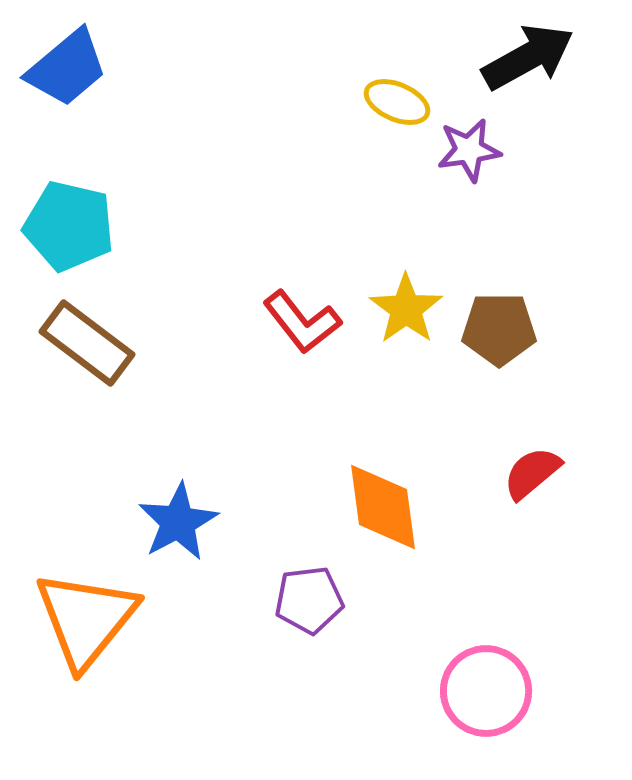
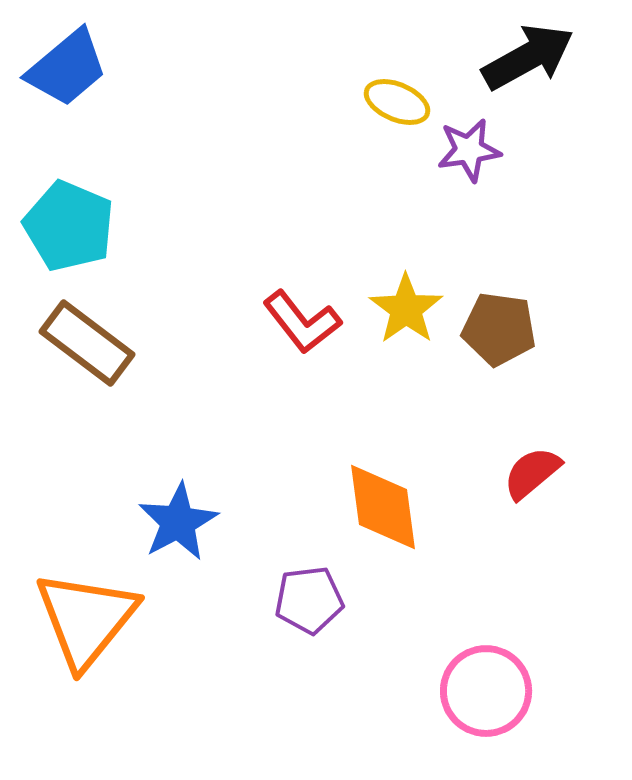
cyan pentagon: rotated 10 degrees clockwise
brown pentagon: rotated 8 degrees clockwise
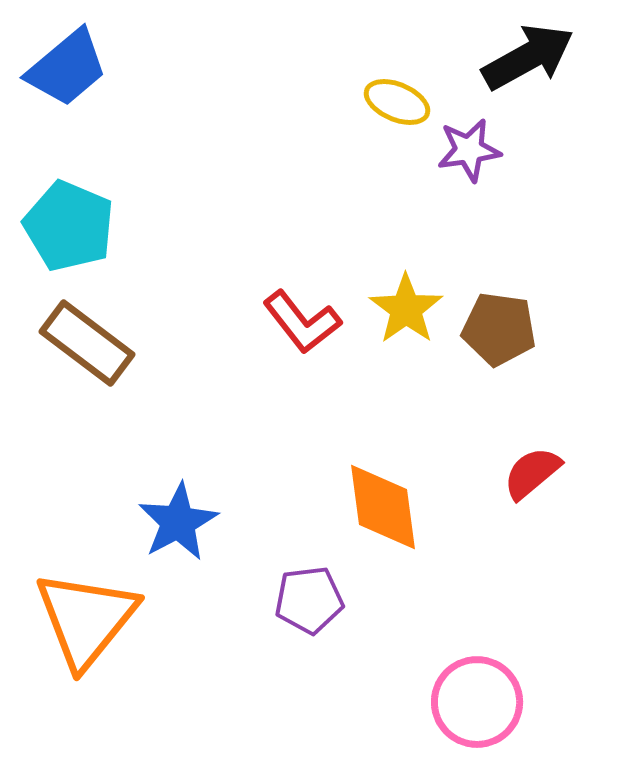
pink circle: moved 9 px left, 11 px down
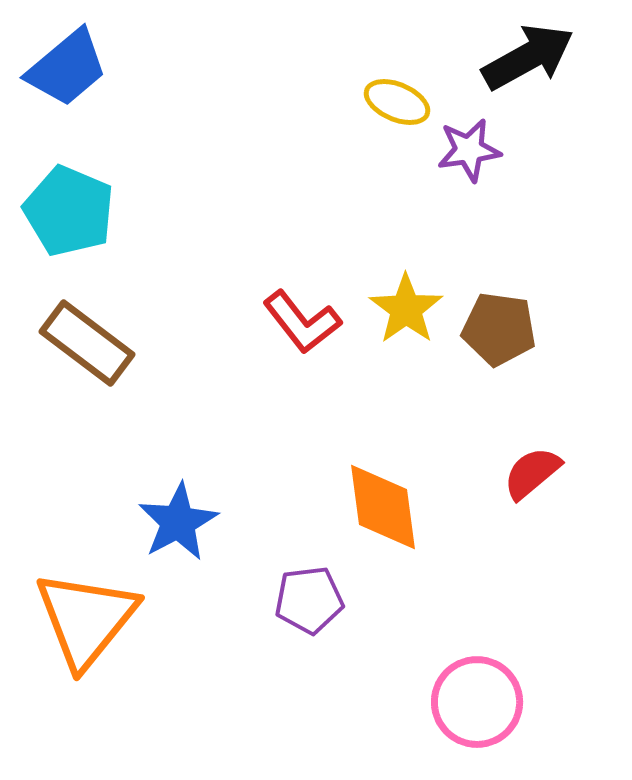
cyan pentagon: moved 15 px up
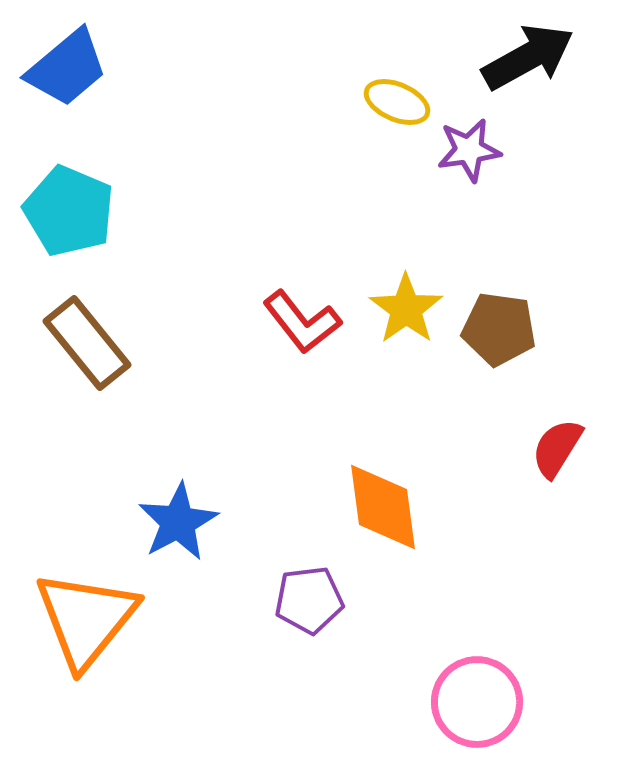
brown rectangle: rotated 14 degrees clockwise
red semicircle: moved 25 px right, 25 px up; rotated 18 degrees counterclockwise
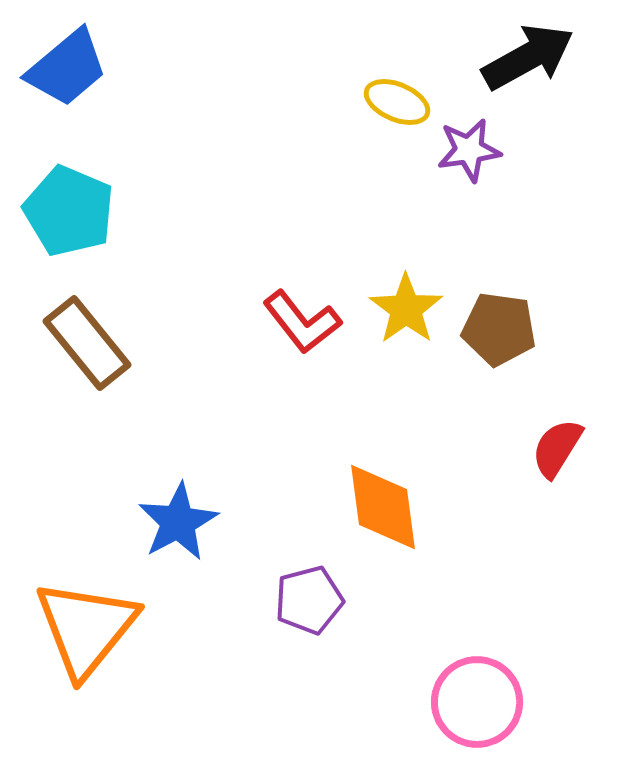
purple pentagon: rotated 8 degrees counterclockwise
orange triangle: moved 9 px down
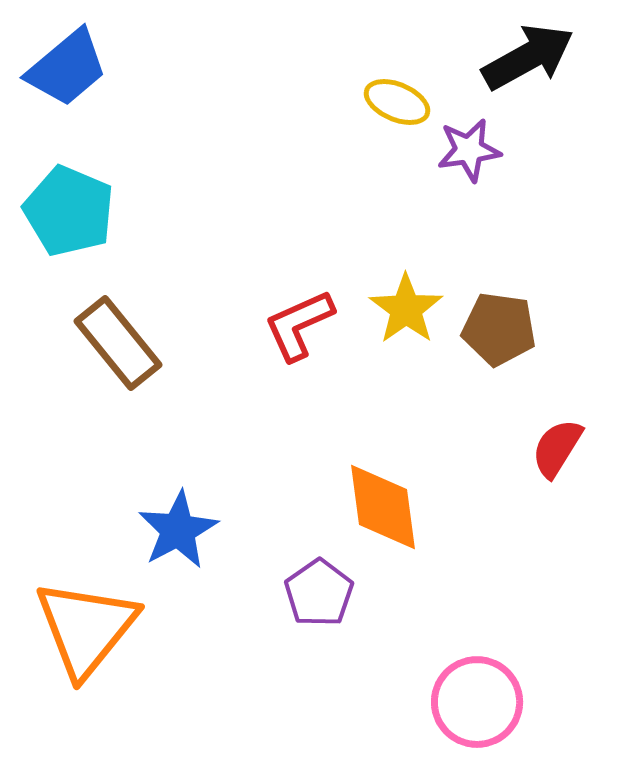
red L-shape: moved 3 px left, 3 px down; rotated 104 degrees clockwise
brown rectangle: moved 31 px right
blue star: moved 8 px down
purple pentagon: moved 10 px right, 7 px up; rotated 20 degrees counterclockwise
